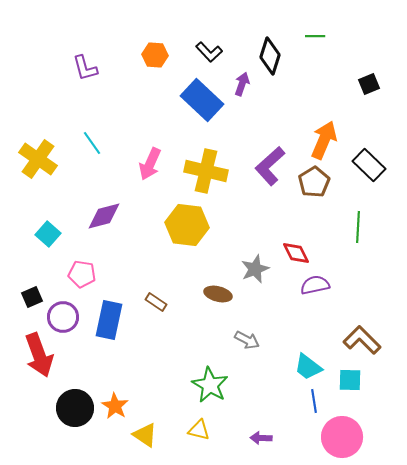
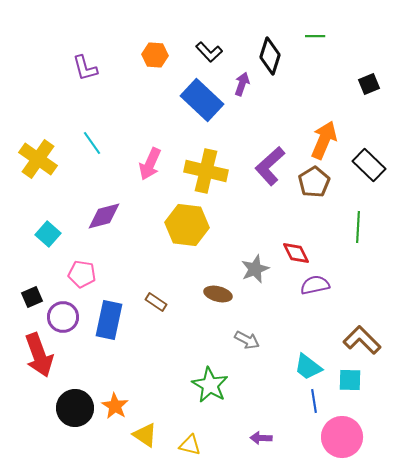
yellow triangle at (199, 430): moved 9 px left, 15 px down
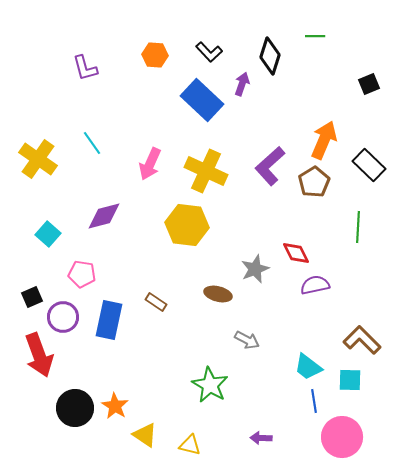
yellow cross at (206, 171): rotated 12 degrees clockwise
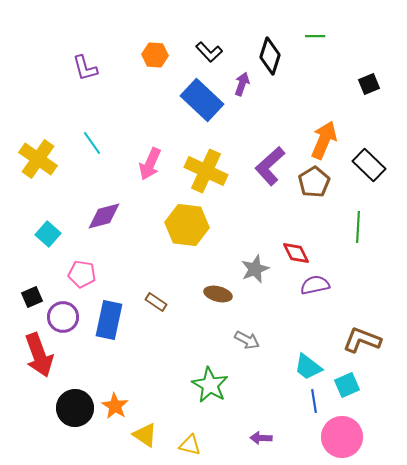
brown L-shape at (362, 340): rotated 24 degrees counterclockwise
cyan square at (350, 380): moved 3 px left, 5 px down; rotated 25 degrees counterclockwise
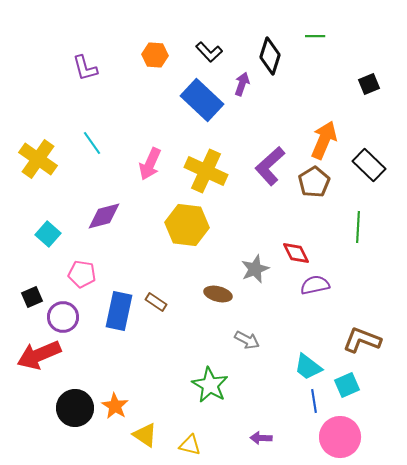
blue rectangle at (109, 320): moved 10 px right, 9 px up
red arrow at (39, 355): rotated 87 degrees clockwise
pink circle at (342, 437): moved 2 px left
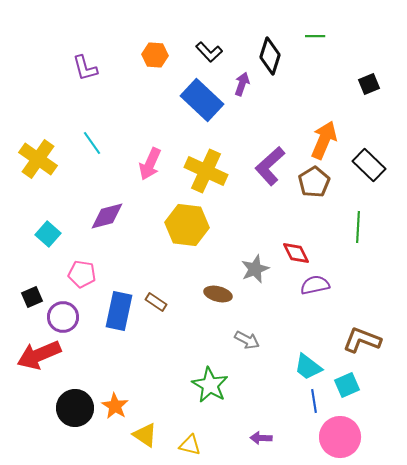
purple diamond at (104, 216): moved 3 px right
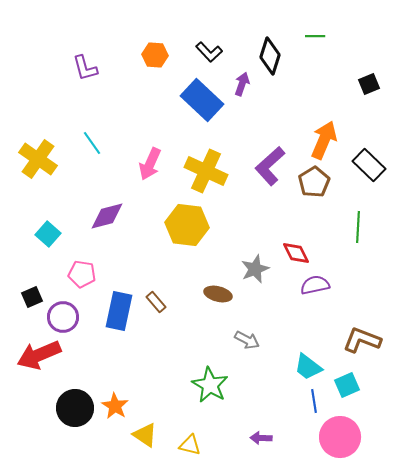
brown rectangle at (156, 302): rotated 15 degrees clockwise
